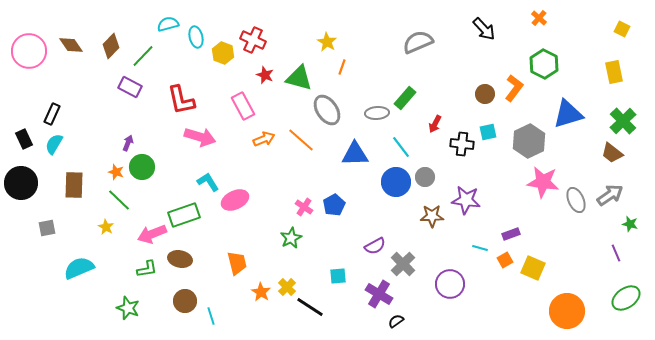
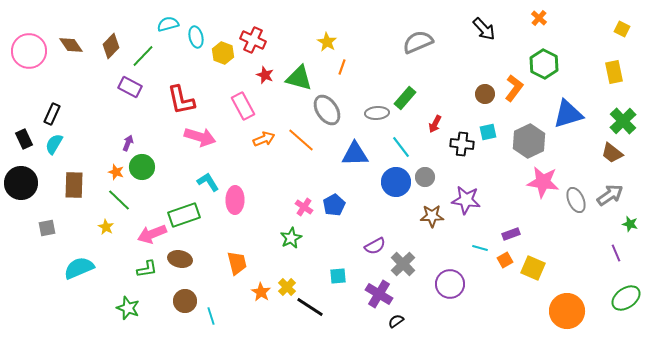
pink ellipse at (235, 200): rotated 64 degrees counterclockwise
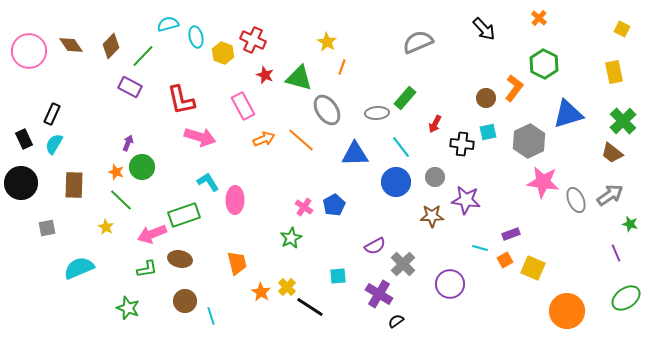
brown circle at (485, 94): moved 1 px right, 4 px down
gray circle at (425, 177): moved 10 px right
green line at (119, 200): moved 2 px right
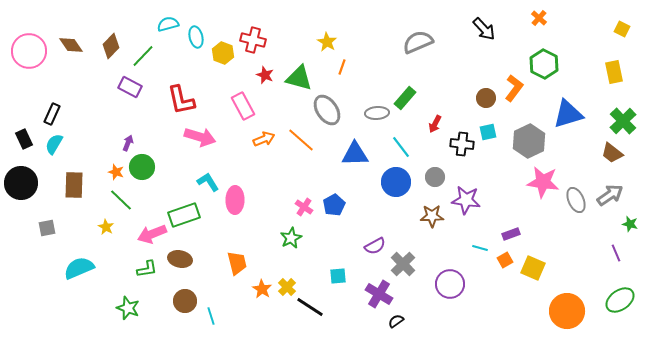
red cross at (253, 40): rotated 10 degrees counterclockwise
orange star at (261, 292): moved 1 px right, 3 px up
green ellipse at (626, 298): moved 6 px left, 2 px down
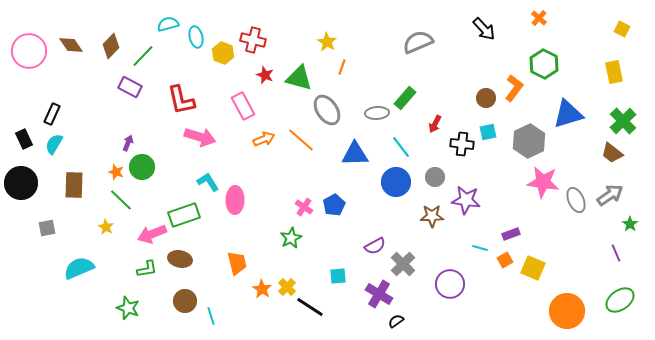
green star at (630, 224): rotated 21 degrees clockwise
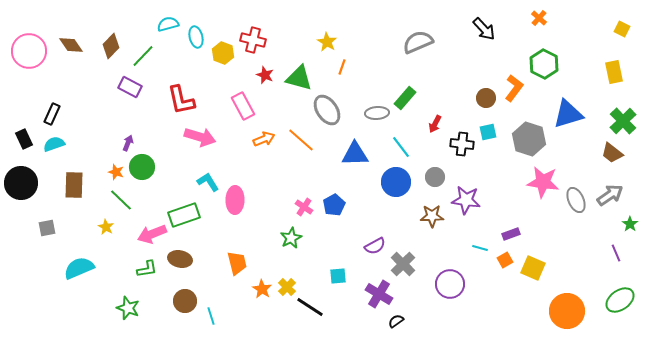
gray hexagon at (529, 141): moved 2 px up; rotated 16 degrees counterclockwise
cyan semicircle at (54, 144): rotated 40 degrees clockwise
